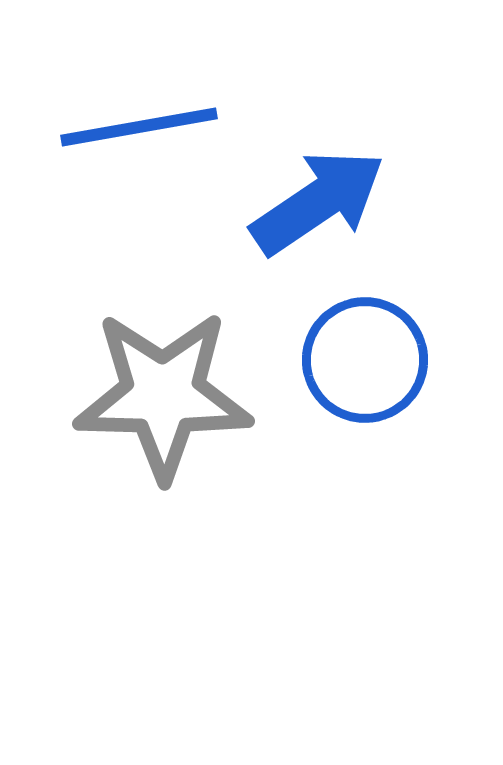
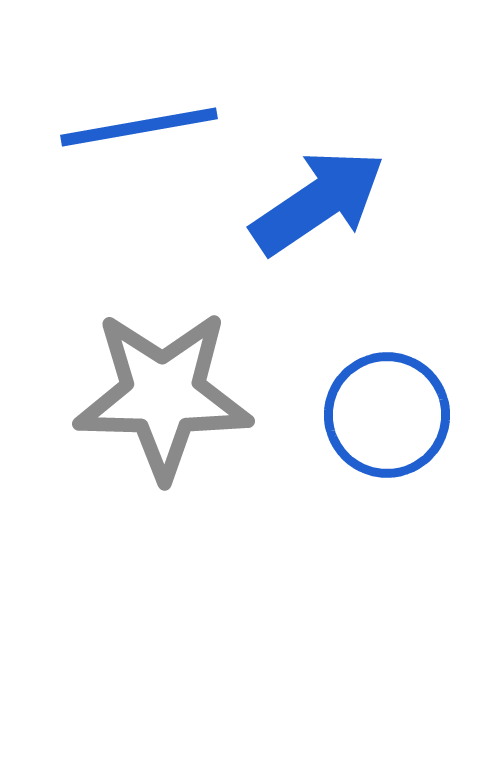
blue circle: moved 22 px right, 55 px down
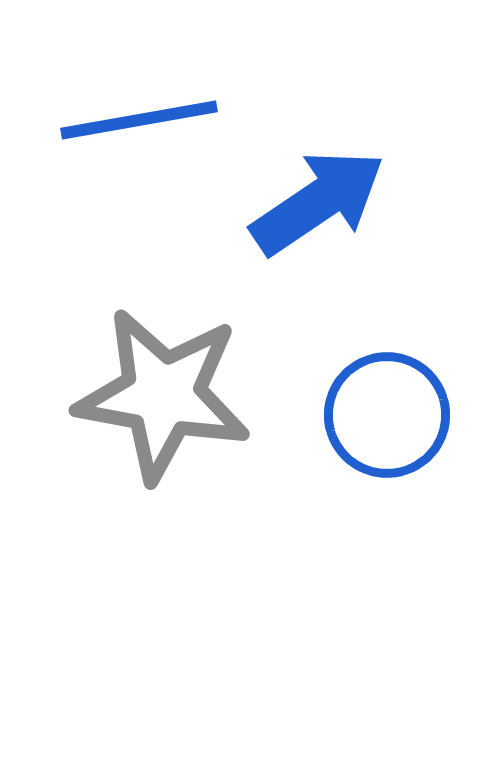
blue line: moved 7 px up
gray star: rotated 9 degrees clockwise
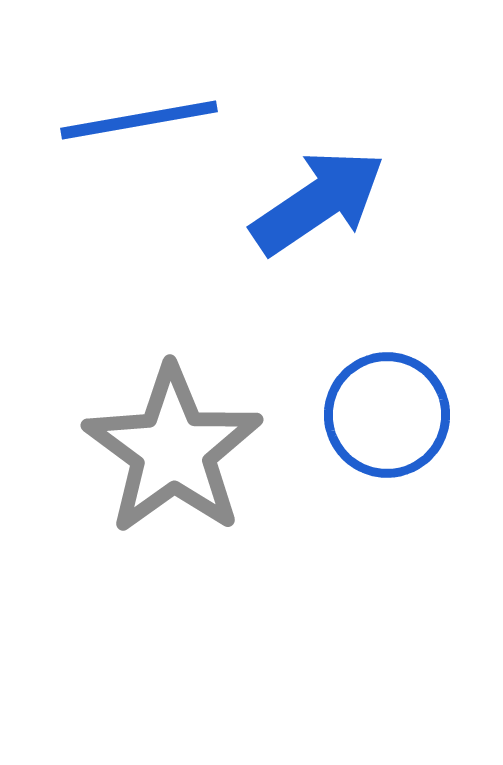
gray star: moved 10 px right, 55 px down; rotated 26 degrees clockwise
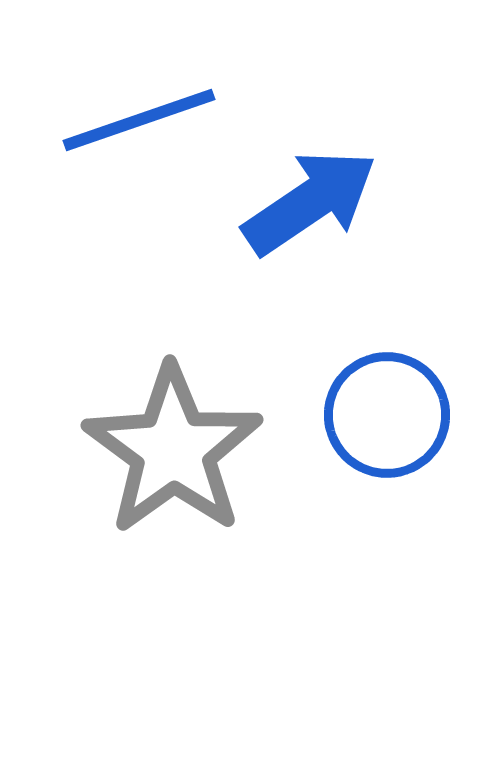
blue line: rotated 9 degrees counterclockwise
blue arrow: moved 8 px left
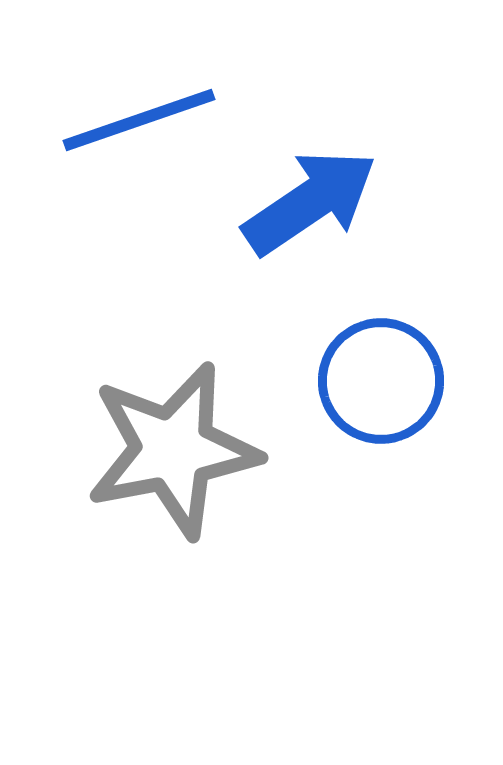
blue circle: moved 6 px left, 34 px up
gray star: rotated 25 degrees clockwise
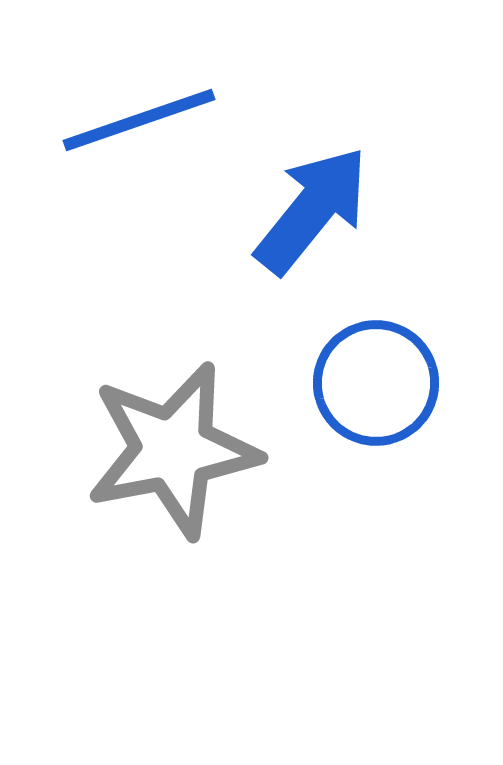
blue arrow: moved 2 px right, 8 px down; rotated 17 degrees counterclockwise
blue circle: moved 5 px left, 2 px down
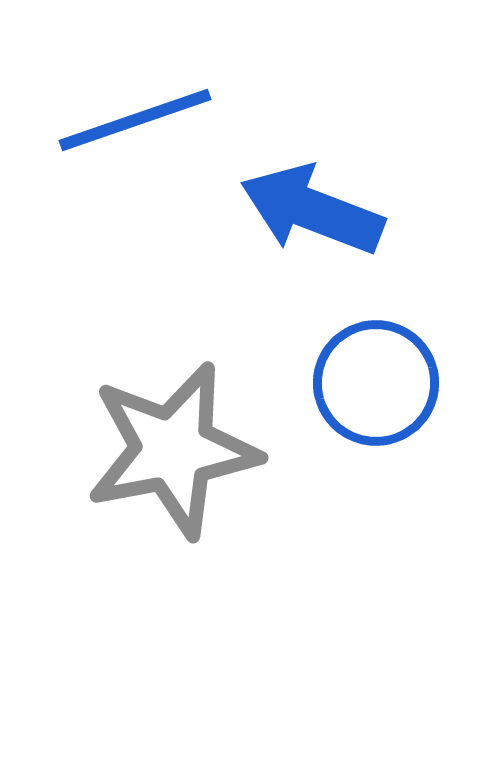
blue line: moved 4 px left
blue arrow: rotated 108 degrees counterclockwise
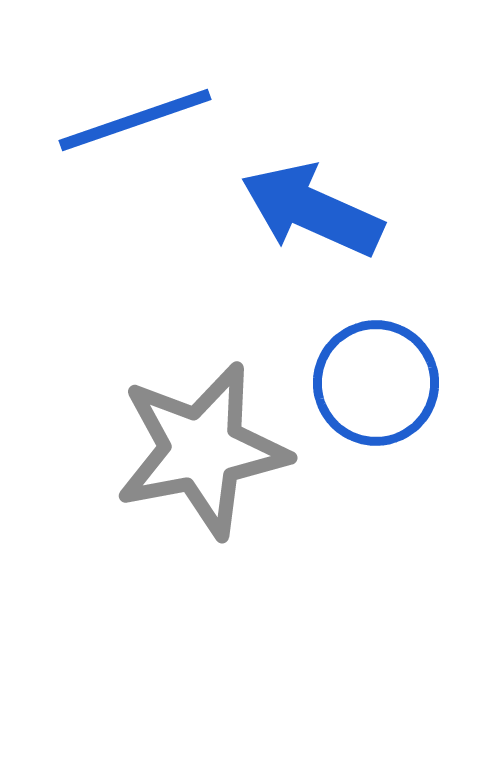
blue arrow: rotated 3 degrees clockwise
gray star: moved 29 px right
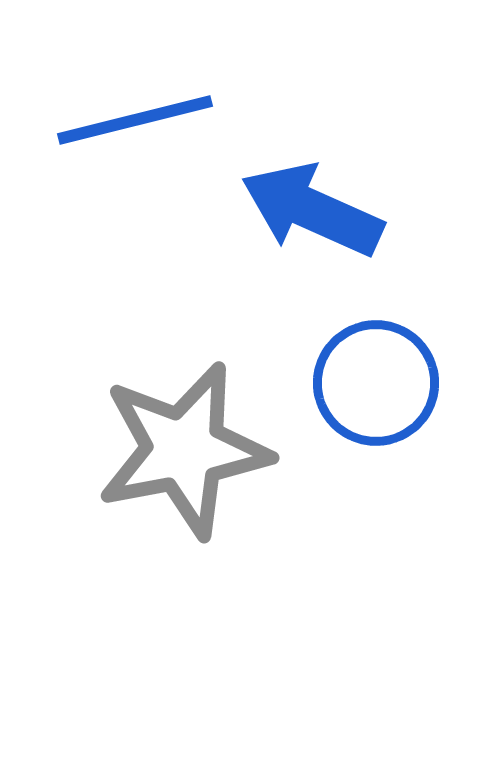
blue line: rotated 5 degrees clockwise
gray star: moved 18 px left
